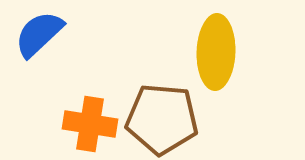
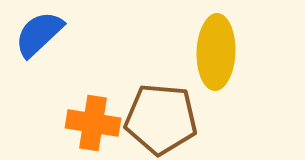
brown pentagon: moved 1 px left
orange cross: moved 3 px right, 1 px up
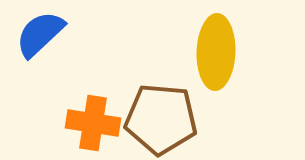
blue semicircle: moved 1 px right
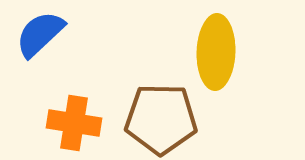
brown pentagon: rotated 4 degrees counterclockwise
orange cross: moved 19 px left
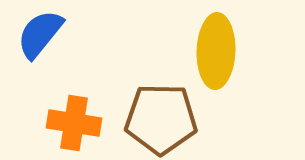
blue semicircle: rotated 8 degrees counterclockwise
yellow ellipse: moved 1 px up
